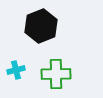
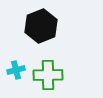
green cross: moved 8 px left, 1 px down
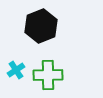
cyan cross: rotated 18 degrees counterclockwise
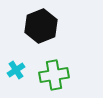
green cross: moved 6 px right; rotated 8 degrees counterclockwise
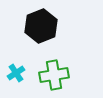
cyan cross: moved 3 px down
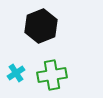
green cross: moved 2 px left
